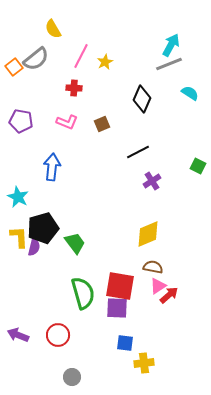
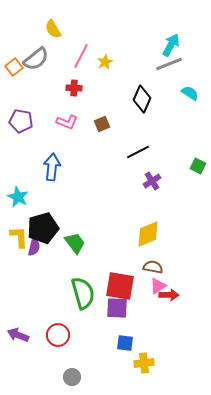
red arrow: rotated 42 degrees clockwise
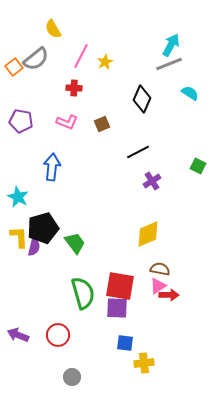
brown semicircle: moved 7 px right, 2 px down
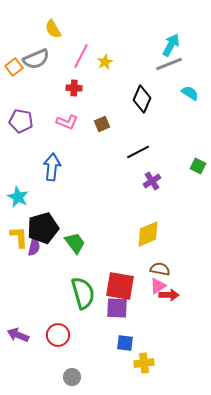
gray semicircle: rotated 16 degrees clockwise
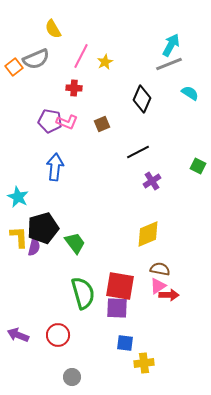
purple pentagon: moved 29 px right
blue arrow: moved 3 px right
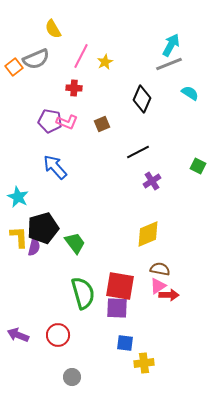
blue arrow: rotated 48 degrees counterclockwise
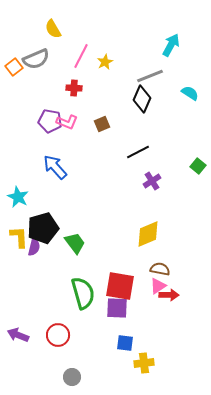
gray line: moved 19 px left, 12 px down
green square: rotated 14 degrees clockwise
